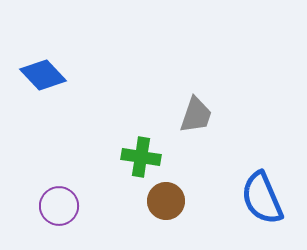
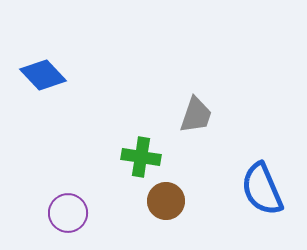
blue semicircle: moved 9 px up
purple circle: moved 9 px right, 7 px down
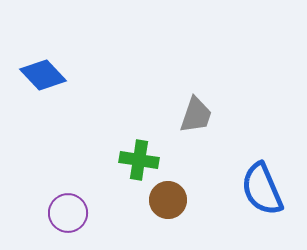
green cross: moved 2 px left, 3 px down
brown circle: moved 2 px right, 1 px up
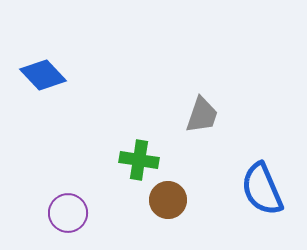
gray trapezoid: moved 6 px right
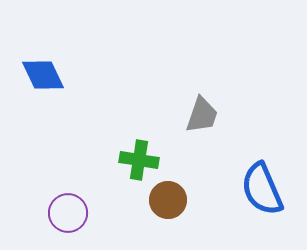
blue diamond: rotated 18 degrees clockwise
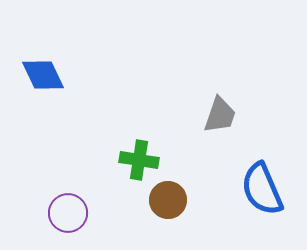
gray trapezoid: moved 18 px right
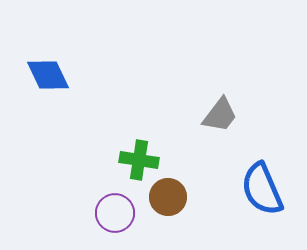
blue diamond: moved 5 px right
gray trapezoid: rotated 18 degrees clockwise
brown circle: moved 3 px up
purple circle: moved 47 px right
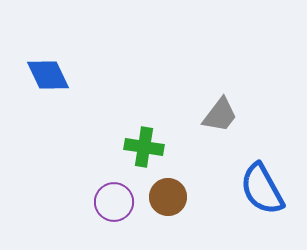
green cross: moved 5 px right, 13 px up
blue semicircle: rotated 6 degrees counterclockwise
purple circle: moved 1 px left, 11 px up
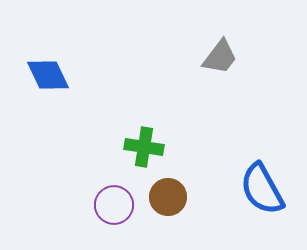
gray trapezoid: moved 58 px up
purple circle: moved 3 px down
